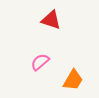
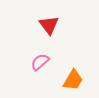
red triangle: moved 2 px left, 5 px down; rotated 35 degrees clockwise
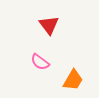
pink semicircle: rotated 102 degrees counterclockwise
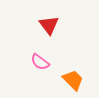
orange trapezoid: rotated 75 degrees counterclockwise
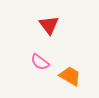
orange trapezoid: moved 3 px left, 4 px up; rotated 15 degrees counterclockwise
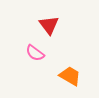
pink semicircle: moved 5 px left, 9 px up
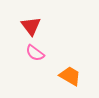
red triangle: moved 18 px left, 1 px down
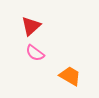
red triangle: rotated 25 degrees clockwise
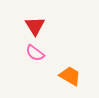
red triangle: moved 4 px right; rotated 20 degrees counterclockwise
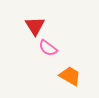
pink semicircle: moved 13 px right, 5 px up
